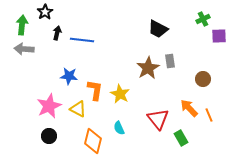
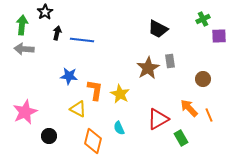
pink star: moved 24 px left, 6 px down
red triangle: rotated 40 degrees clockwise
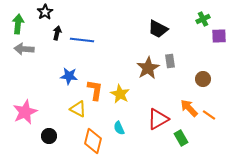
green arrow: moved 4 px left, 1 px up
orange line: rotated 32 degrees counterclockwise
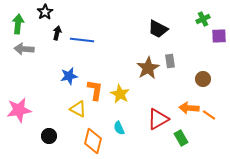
blue star: rotated 18 degrees counterclockwise
orange arrow: rotated 42 degrees counterclockwise
pink star: moved 6 px left, 2 px up; rotated 15 degrees clockwise
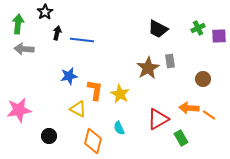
green cross: moved 5 px left, 9 px down
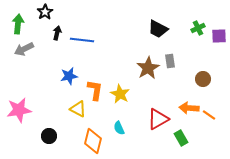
gray arrow: rotated 30 degrees counterclockwise
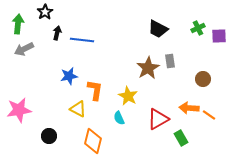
yellow star: moved 8 px right, 2 px down
cyan semicircle: moved 10 px up
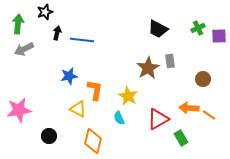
black star: rotated 14 degrees clockwise
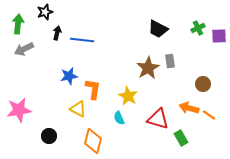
brown circle: moved 5 px down
orange L-shape: moved 2 px left, 1 px up
orange arrow: rotated 12 degrees clockwise
red triangle: rotated 45 degrees clockwise
